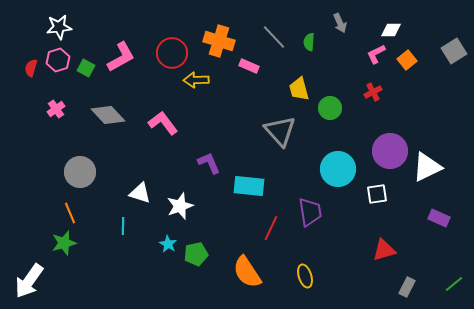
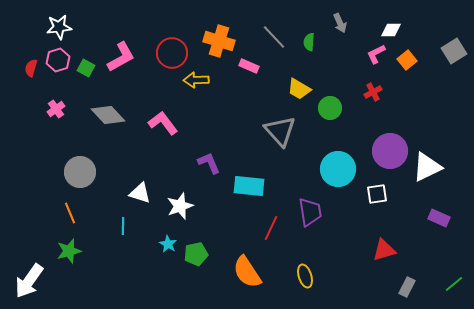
yellow trapezoid at (299, 89): rotated 45 degrees counterclockwise
green star at (64, 243): moved 5 px right, 8 px down
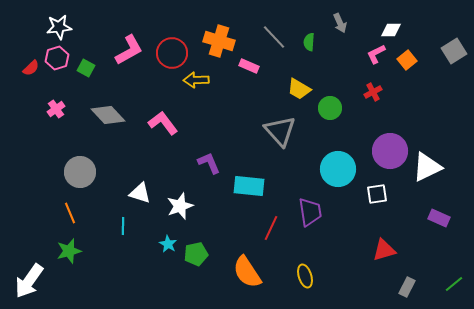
pink L-shape at (121, 57): moved 8 px right, 7 px up
pink hexagon at (58, 60): moved 1 px left, 2 px up
red semicircle at (31, 68): rotated 150 degrees counterclockwise
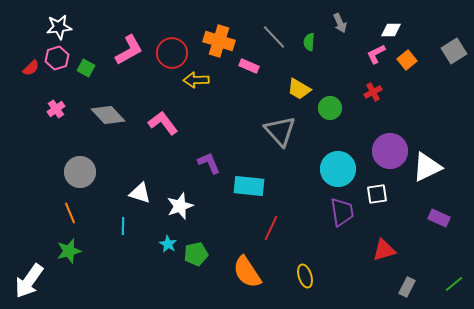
purple trapezoid at (310, 212): moved 32 px right
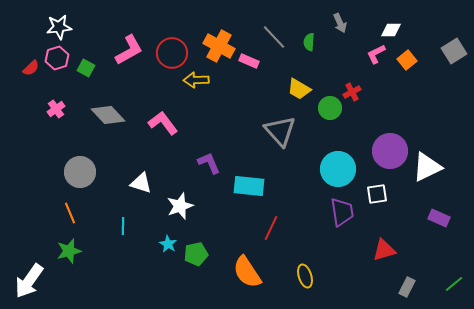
orange cross at (219, 41): moved 5 px down; rotated 12 degrees clockwise
pink rectangle at (249, 66): moved 5 px up
red cross at (373, 92): moved 21 px left
white triangle at (140, 193): moved 1 px right, 10 px up
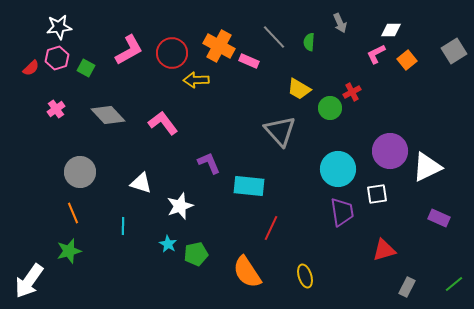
orange line at (70, 213): moved 3 px right
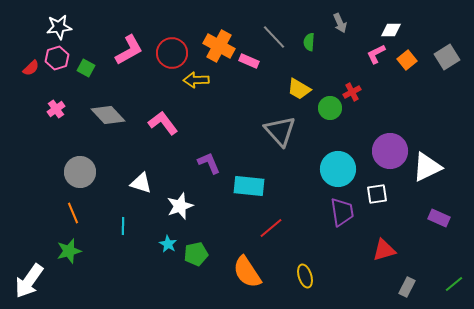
gray square at (454, 51): moved 7 px left, 6 px down
red line at (271, 228): rotated 25 degrees clockwise
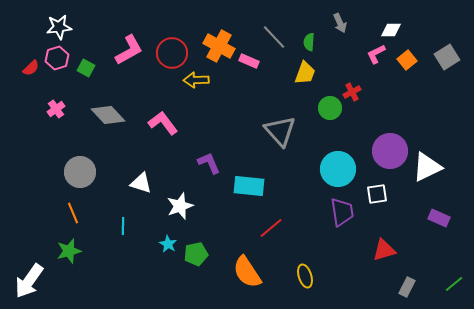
yellow trapezoid at (299, 89): moved 6 px right, 16 px up; rotated 100 degrees counterclockwise
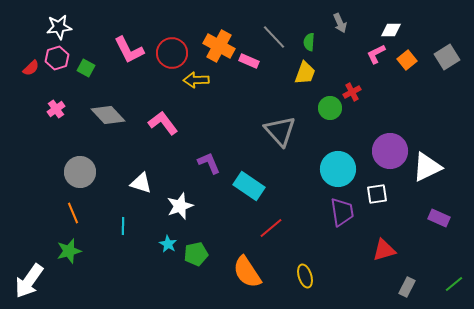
pink L-shape at (129, 50): rotated 92 degrees clockwise
cyan rectangle at (249, 186): rotated 28 degrees clockwise
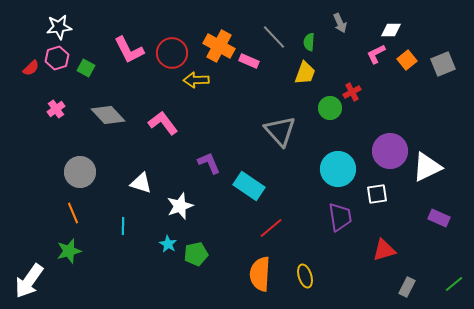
gray square at (447, 57): moved 4 px left, 7 px down; rotated 10 degrees clockwise
purple trapezoid at (342, 212): moved 2 px left, 5 px down
orange semicircle at (247, 272): moved 13 px right, 2 px down; rotated 36 degrees clockwise
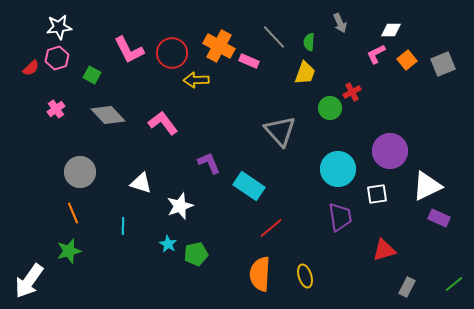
green square at (86, 68): moved 6 px right, 7 px down
white triangle at (427, 167): moved 19 px down
